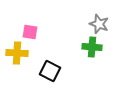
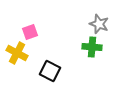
pink square: rotated 28 degrees counterclockwise
yellow cross: rotated 25 degrees clockwise
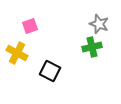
pink square: moved 6 px up
green cross: rotated 18 degrees counterclockwise
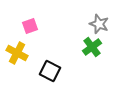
green cross: rotated 24 degrees counterclockwise
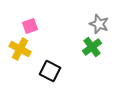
yellow cross: moved 3 px right, 4 px up
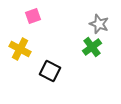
pink square: moved 3 px right, 10 px up
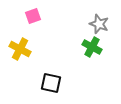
green cross: rotated 24 degrees counterclockwise
black square: moved 1 px right, 12 px down; rotated 15 degrees counterclockwise
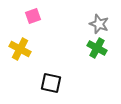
green cross: moved 5 px right, 1 px down
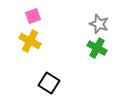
yellow cross: moved 10 px right, 8 px up
black square: moved 2 px left; rotated 20 degrees clockwise
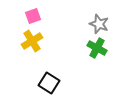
yellow cross: moved 2 px right; rotated 30 degrees clockwise
